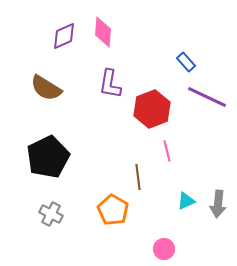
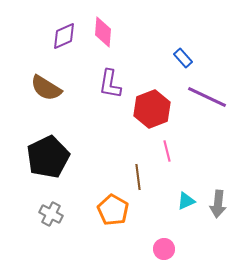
blue rectangle: moved 3 px left, 4 px up
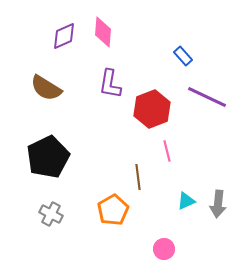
blue rectangle: moved 2 px up
orange pentagon: rotated 12 degrees clockwise
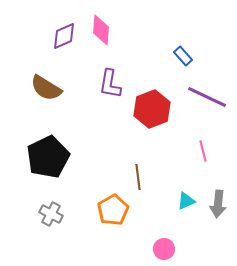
pink diamond: moved 2 px left, 2 px up
pink line: moved 36 px right
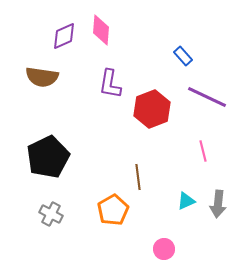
brown semicircle: moved 4 px left, 11 px up; rotated 24 degrees counterclockwise
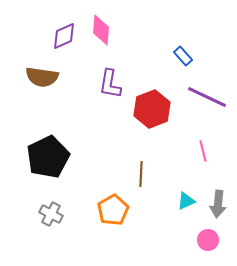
brown line: moved 3 px right, 3 px up; rotated 10 degrees clockwise
pink circle: moved 44 px right, 9 px up
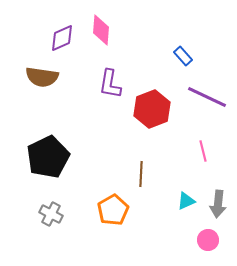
purple diamond: moved 2 px left, 2 px down
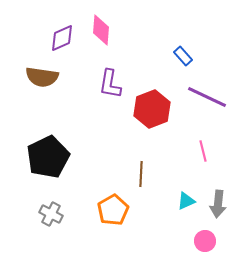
pink circle: moved 3 px left, 1 px down
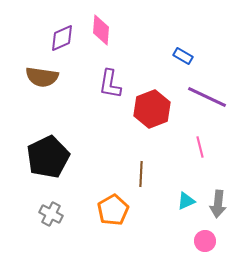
blue rectangle: rotated 18 degrees counterclockwise
pink line: moved 3 px left, 4 px up
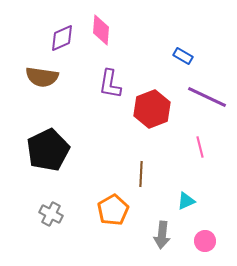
black pentagon: moved 7 px up
gray arrow: moved 56 px left, 31 px down
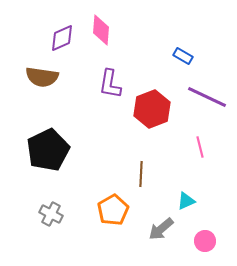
gray arrow: moved 1 px left, 6 px up; rotated 44 degrees clockwise
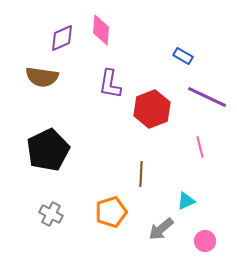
orange pentagon: moved 2 px left, 2 px down; rotated 12 degrees clockwise
